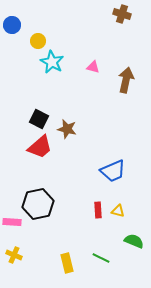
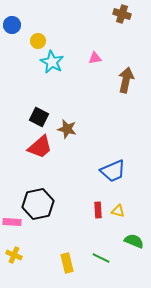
pink triangle: moved 2 px right, 9 px up; rotated 24 degrees counterclockwise
black square: moved 2 px up
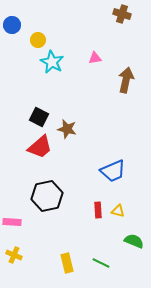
yellow circle: moved 1 px up
black hexagon: moved 9 px right, 8 px up
green line: moved 5 px down
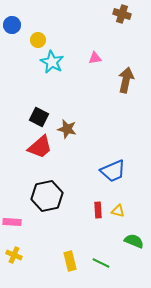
yellow rectangle: moved 3 px right, 2 px up
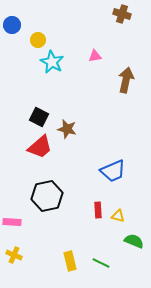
pink triangle: moved 2 px up
yellow triangle: moved 5 px down
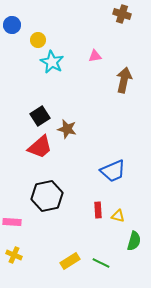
brown arrow: moved 2 px left
black square: moved 1 px right, 1 px up; rotated 30 degrees clockwise
green semicircle: rotated 84 degrees clockwise
yellow rectangle: rotated 72 degrees clockwise
